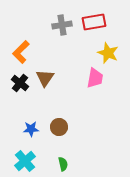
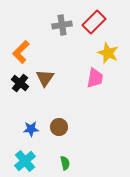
red rectangle: rotated 35 degrees counterclockwise
green semicircle: moved 2 px right, 1 px up
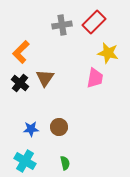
yellow star: rotated 10 degrees counterclockwise
cyan cross: rotated 20 degrees counterclockwise
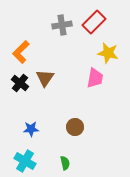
brown circle: moved 16 px right
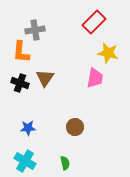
gray cross: moved 27 px left, 5 px down
orange L-shape: rotated 40 degrees counterclockwise
black cross: rotated 18 degrees counterclockwise
blue star: moved 3 px left, 1 px up
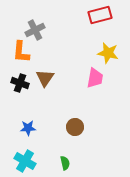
red rectangle: moved 6 px right, 7 px up; rotated 30 degrees clockwise
gray cross: rotated 18 degrees counterclockwise
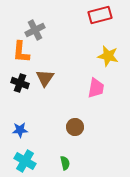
yellow star: moved 3 px down
pink trapezoid: moved 1 px right, 10 px down
blue star: moved 8 px left, 2 px down
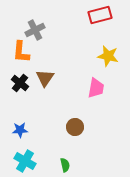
black cross: rotated 18 degrees clockwise
green semicircle: moved 2 px down
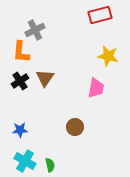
black cross: moved 2 px up; rotated 18 degrees clockwise
green semicircle: moved 15 px left
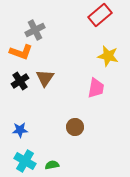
red rectangle: rotated 25 degrees counterclockwise
orange L-shape: rotated 75 degrees counterclockwise
green semicircle: moved 2 px right; rotated 88 degrees counterclockwise
